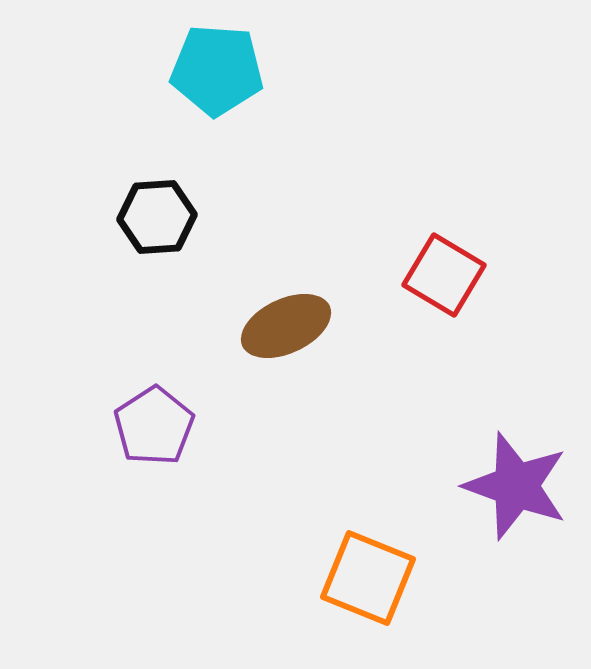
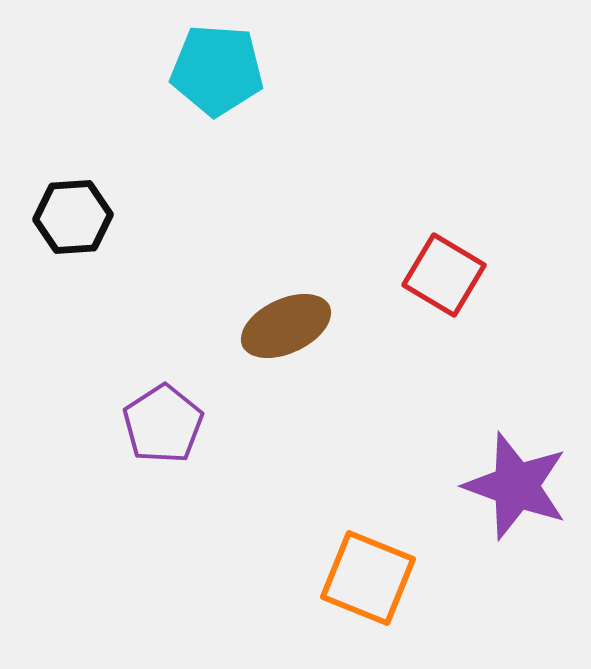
black hexagon: moved 84 px left
purple pentagon: moved 9 px right, 2 px up
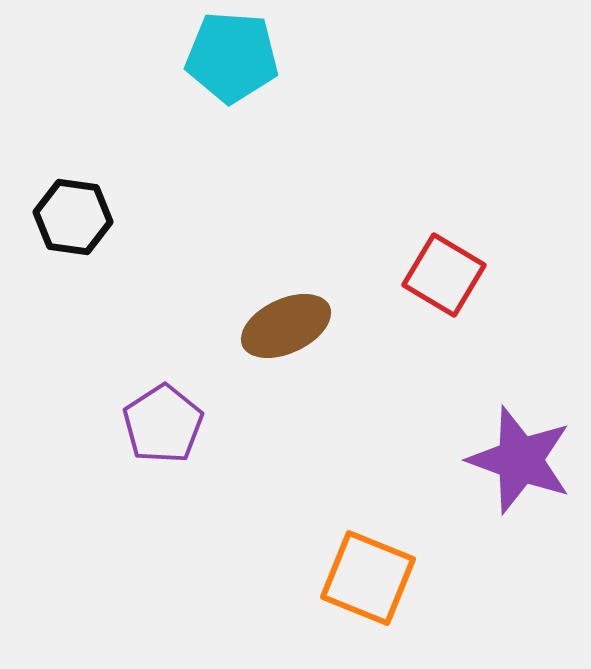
cyan pentagon: moved 15 px right, 13 px up
black hexagon: rotated 12 degrees clockwise
purple star: moved 4 px right, 26 px up
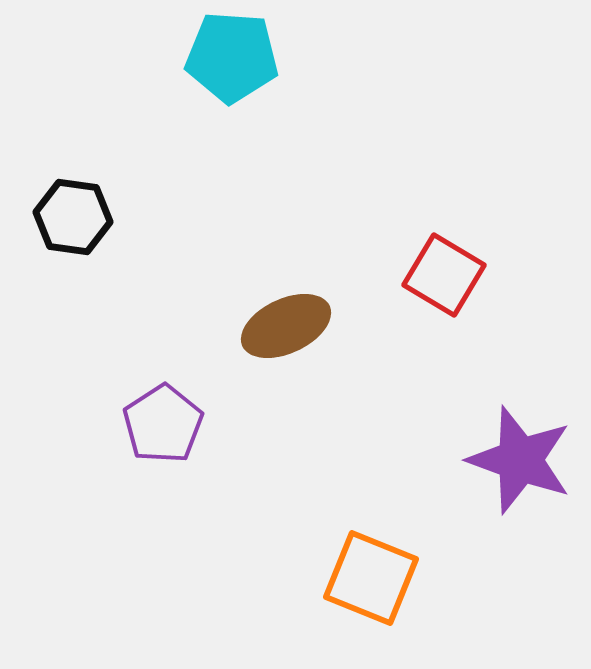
orange square: moved 3 px right
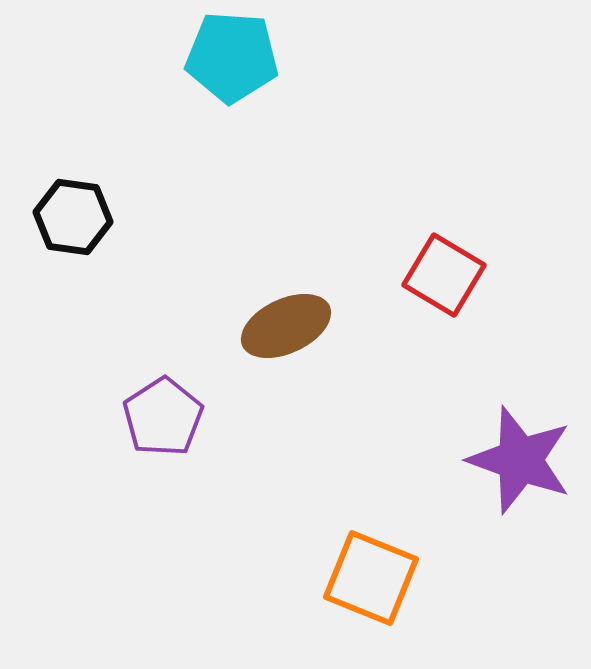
purple pentagon: moved 7 px up
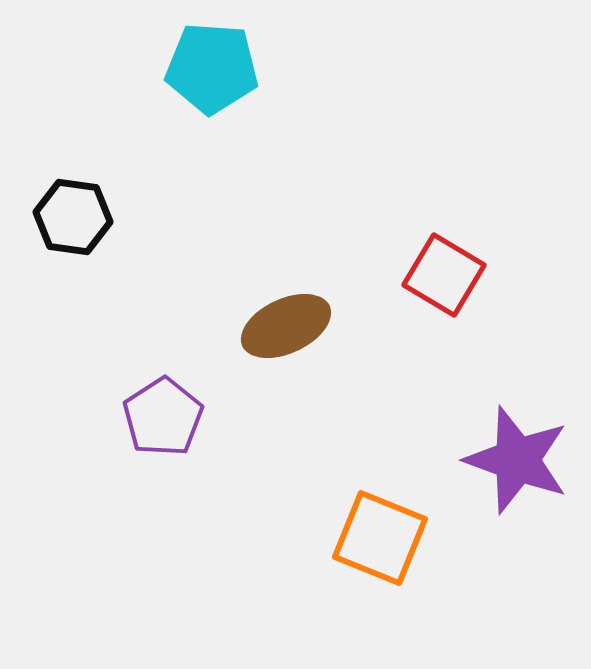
cyan pentagon: moved 20 px left, 11 px down
purple star: moved 3 px left
orange square: moved 9 px right, 40 px up
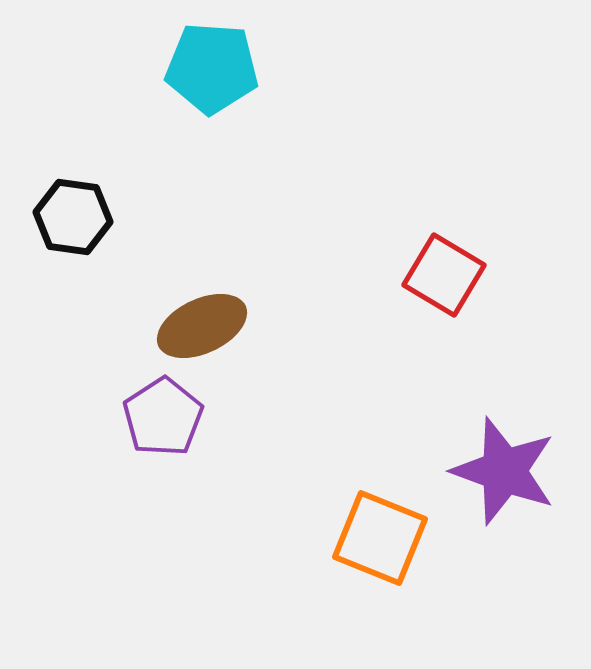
brown ellipse: moved 84 px left
purple star: moved 13 px left, 11 px down
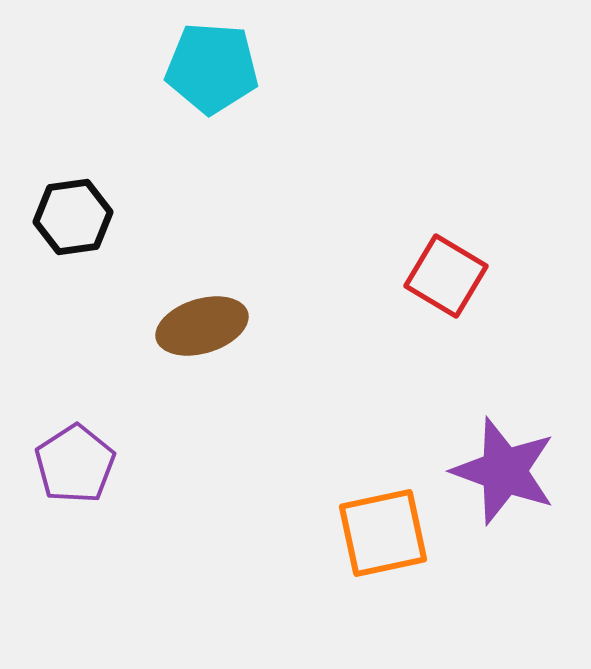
black hexagon: rotated 16 degrees counterclockwise
red square: moved 2 px right, 1 px down
brown ellipse: rotated 8 degrees clockwise
purple pentagon: moved 88 px left, 47 px down
orange square: moved 3 px right, 5 px up; rotated 34 degrees counterclockwise
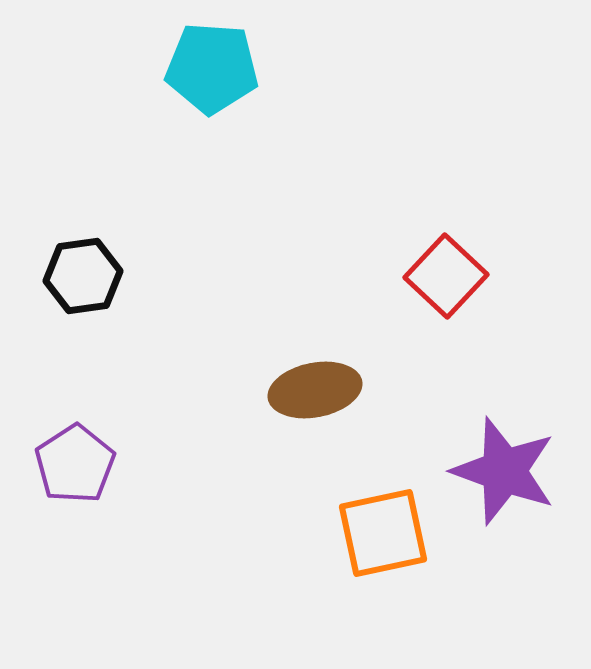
black hexagon: moved 10 px right, 59 px down
red square: rotated 12 degrees clockwise
brown ellipse: moved 113 px right, 64 px down; rotated 6 degrees clockwise
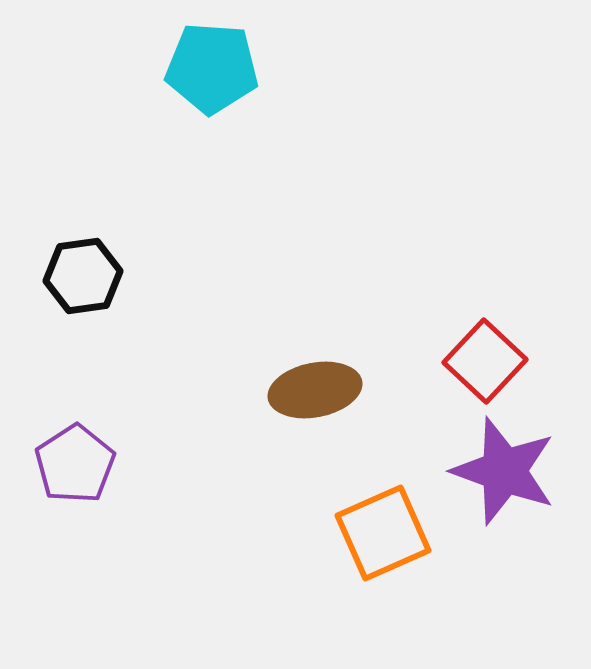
red square: moved 39 px right, 85 px down
orange square: rotated 12 degrees counterclockwise
